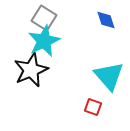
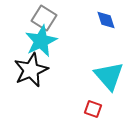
cyan star: moved 3 px left
red square: moved 2 px down
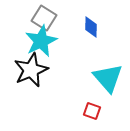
blue diamond: moved 15 px left, 7 px down; rotated 20 degrees clockwise
cyan triangle: moved 1 px left, 2 px down
red square: moved 1 px left, 2 px down
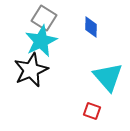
cyan triangle: moved 1 px up
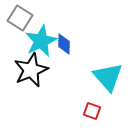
gray square: moved 24 px left
blue diamond: moved 27 px left, 17 px down
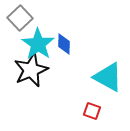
gray square: rotated 15 degrees clockwise
cyan star: moved 3 px left, 3 px down; rotated 12 degrees counterclockwise
cyan triangle: rotated 20 degrees counterclockwise
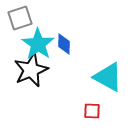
gray square: rotated 25 degrees clockwise
red square: rotated 18 degrees counterclockwise
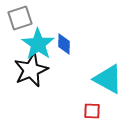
cyan triangle: moved 2 px down
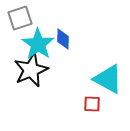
blue diamond: moved 1 px left, 5 px up
red square: moved 7 px up
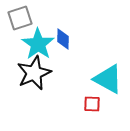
black star: moved 3 px right, 3 px down
